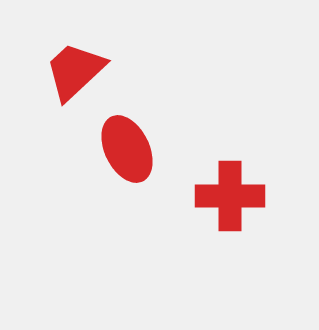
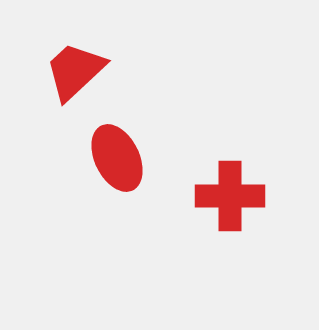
red ellipse: moved 10 px left, 9 px down
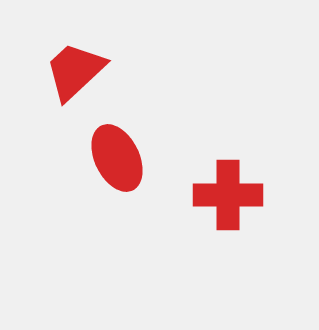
red cross: moved 2 px left, 1 px up
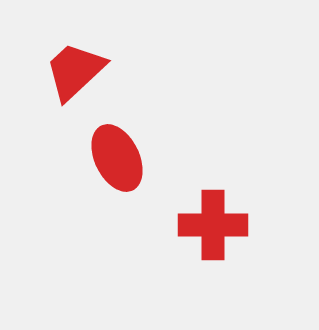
red cross: moved 15 px left, 30 px down
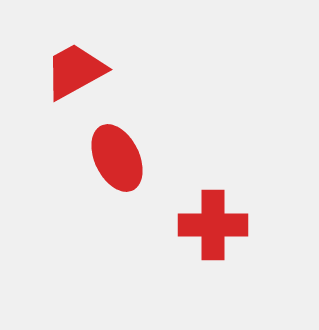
red trapezoid: rotated 14 degrees clockwise
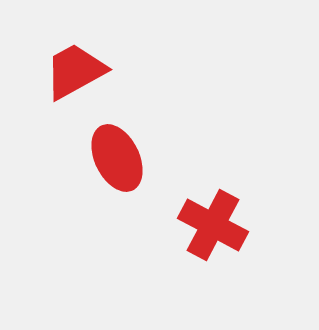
red cross: rotated 28 degrees clockwise
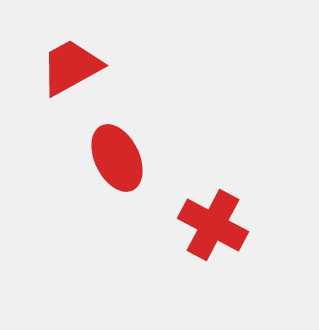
red trapezoid: moved 4 px left, 4 px up
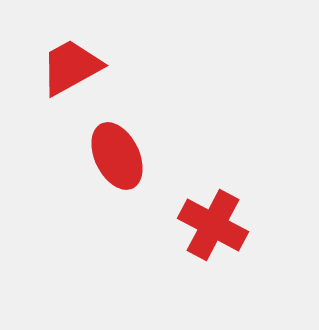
red ellipse: moved 2 px up
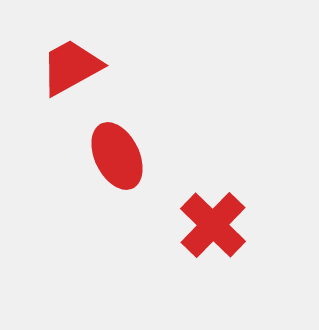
red cross: rotated 16 degrees clockwise
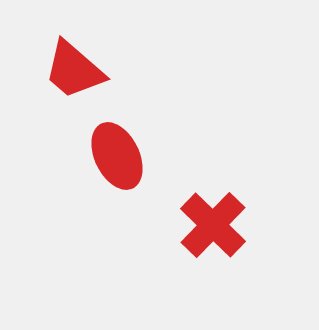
red trapezoid: moved 3 px right, 3 px down; rotated 110 degrees counterclockwise
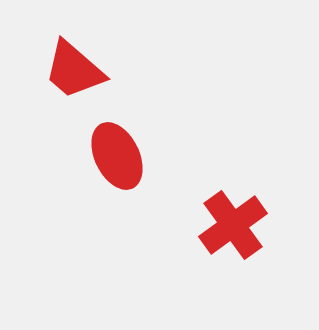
red cross: moved 20 px right; rotated 10 degrees clockwise
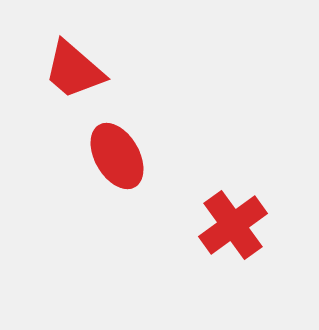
red ellipse: rotated 4 degrees counterclockwise
